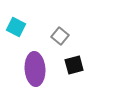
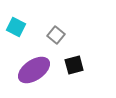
gray square: moved 4 px left, 1 px up
purple ellipse: moved 1 px left, 1 px down; rotated 60 degrees clockwise
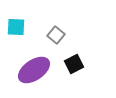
cyan square: rotated 24 degrees counterclockwise
black square: moved 1 px up; rotated 12 degrees counterclockwise
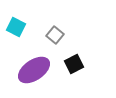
cyan square: rotated 24 degrees clockwise
gray square: moved 1 px left
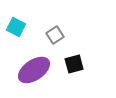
gray square: rotated 18 degrees clockwise
black square: rotated 12 degrees clockwise
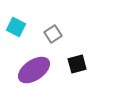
gray square: moved 2 px left, 1 px up
black square: moved 3 px right
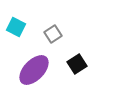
black square: rotated 18 degrees counterclockwise
purple ellipse: rotated 12 degrees counterclockwise
